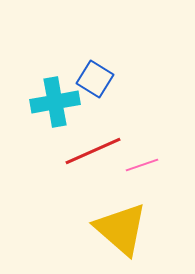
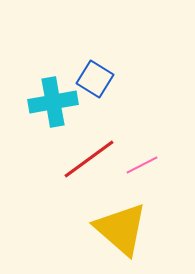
cyan cross: moved 2 px left
red line: moved 4 px left, 8 px down; rotated 12 degrees counterclockwise
pink line: rotated 8 degrees counterclockwise
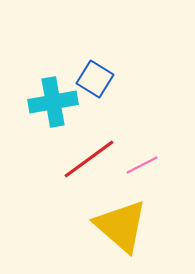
yellow triangle: moved 3 px up
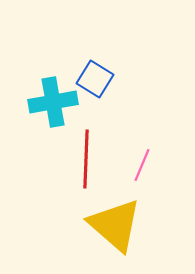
red line: moved 3 px left; rotated 52 degrees counterclockwise
pink line: rotated 40 degrees counterclockwise
yellow triangle: moved 6 px left, 1 px up
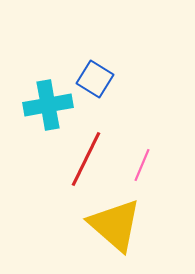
cyan cross: moved 5 px left, 3 px down
red line: rotated 24 degrees clockwise
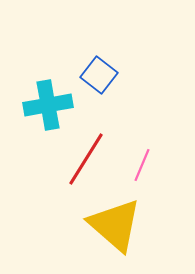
blue square: moved 4 px right, 4 px up; rotated 6 degrees clockwise
red line: rotated 6 degrees clockwise
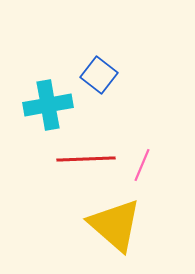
red line: rotated 56 degrees clockwise
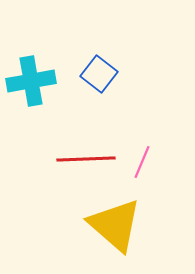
blue square: moved 1 px up
cyan cross: moved 17 px left, 24 px up
pink line: moved 3 px up
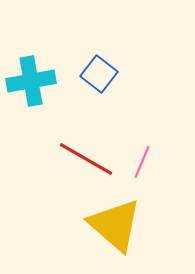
red line: rotated 32 degrees clockwise
